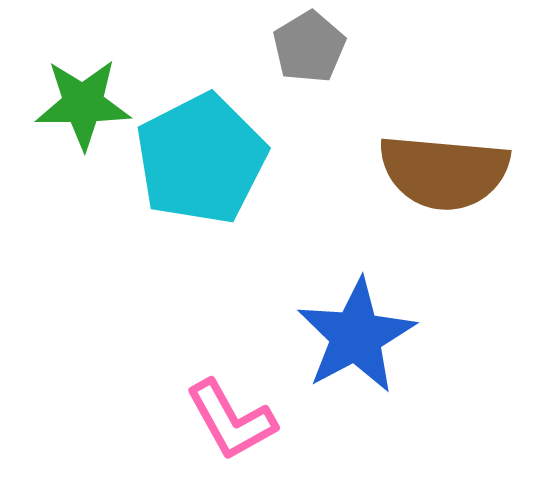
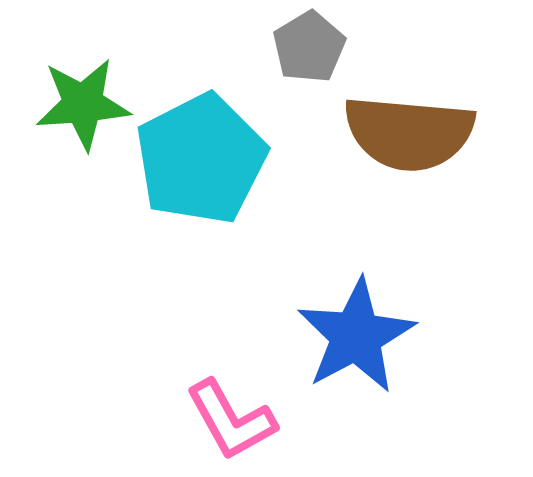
green star: rotated 4 degrees counterclockwise
brown semicircle: moved 35 px left, 39 px up
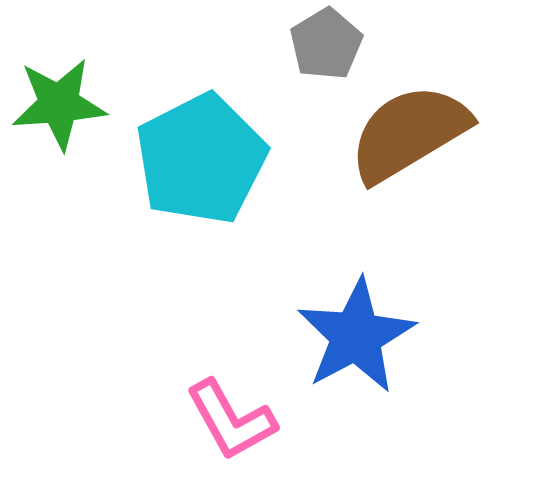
gray pentagon: moved 17 px right, 3 px up
green star: moved 24 px left
brown semicircle: rotated 144 degrees clockwise
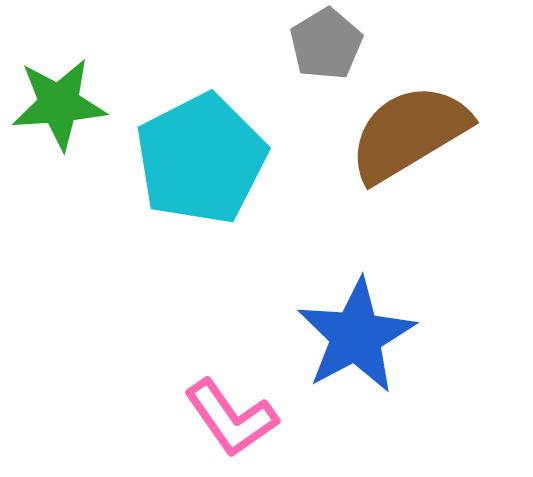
pink L-shape: moved 2 px up; rotated 6 degrees counterclockwise
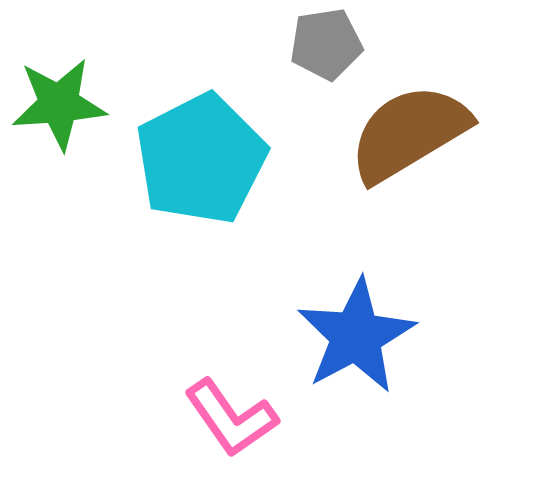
gray pentagon: rotated 22 degrees clockwise
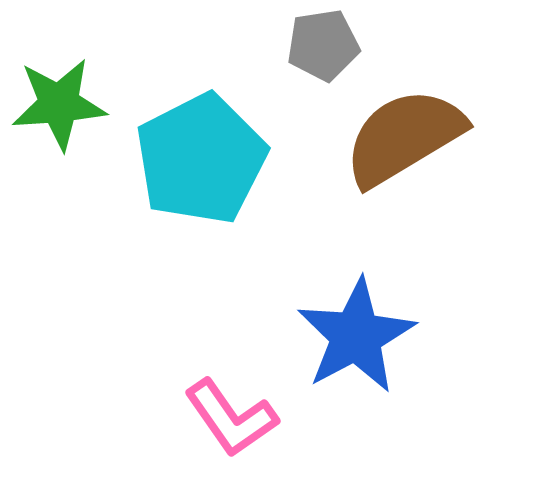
gray pentagon: moved 3 px left, 1 px down
brown semicircle: moved 5 px left, 4 px down
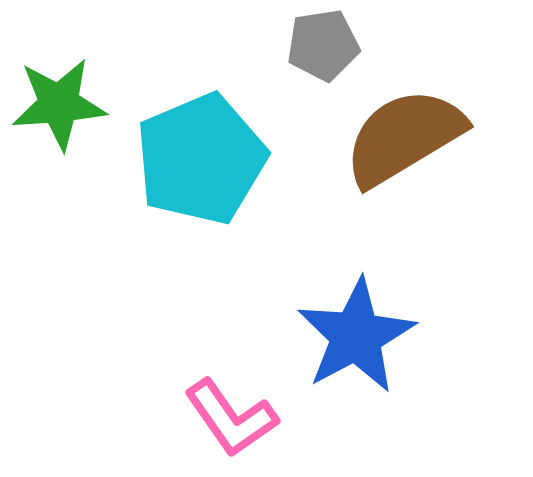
cyan pentagon: rotated 4 degrees clockwise
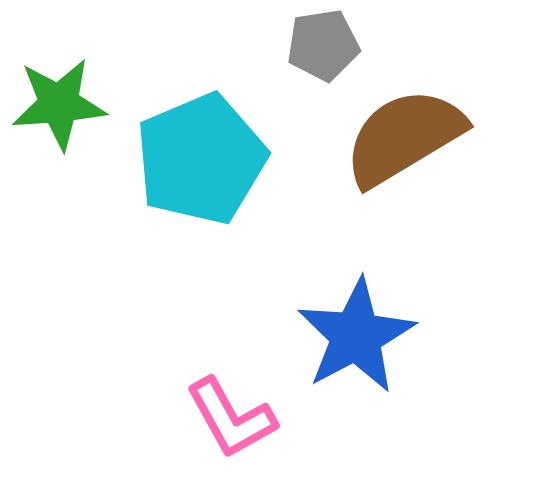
pink L-shape: rotated 6 degrees clockwise
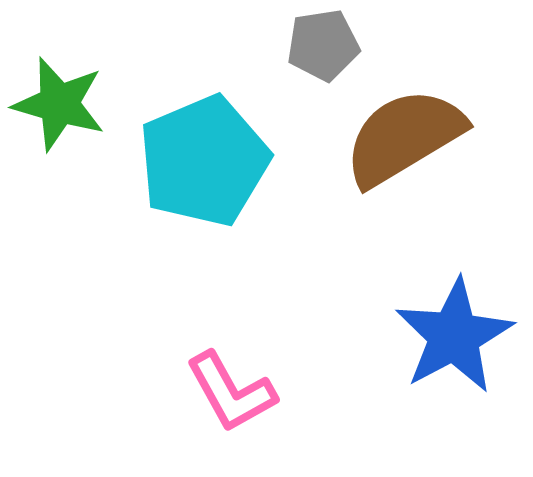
green star: rotated 20 degrees clockwise
cyan pentagon: moved 3 px right, 2 px down
blue star: moved 98 px right
pink L-shape: moved 26 px up
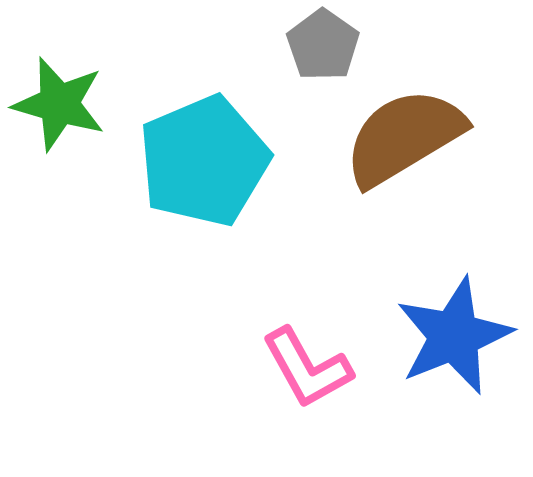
gray pentagon: rotated 28 degrees counterclockwise
blue star: rotated 6 degrees clockwise
pink L-shape: moved 76 px right, 24 px up
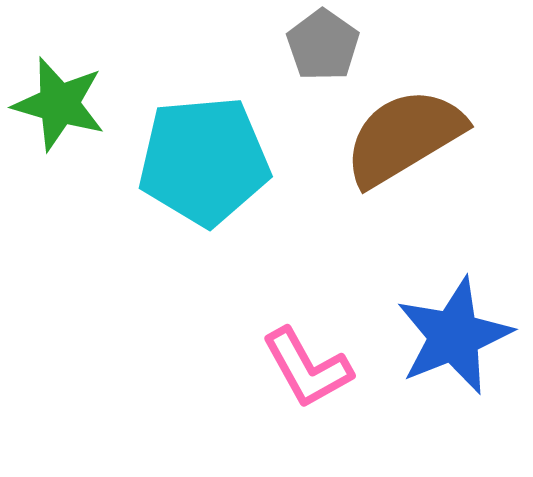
cyan pentagon: rotated 18 degrees clockwise
